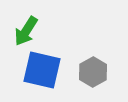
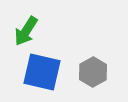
blue square: moved 2 px down
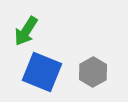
blue square: rotated 9 degrees clockwise
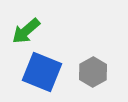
green arrow: rotated 16 degrees clockwise
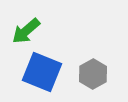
gray hexagon: moved 2 px down
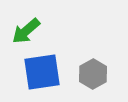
blue square: rotated 30 degrees counterclockwise
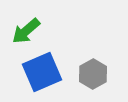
blue square: rotated 15 degrees counterclockwise
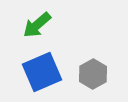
green arrow: moved 11 px right, 6 px up
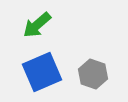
gray hexagon: rotated 12 degrees counterclockwise
